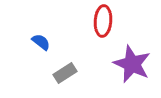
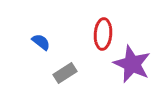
red ellipse: moved 13 px down
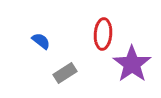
blue semicircle: moved 1 px up
purple star: rotated 12 degrees clockwise
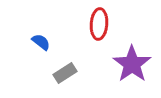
red ellipse: moved 4 px left, 10 px up
blue semicircle: moved 1 px down
